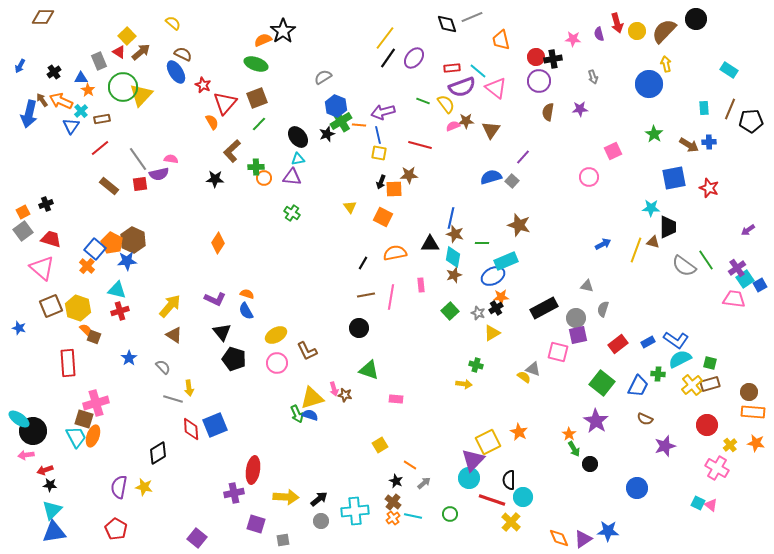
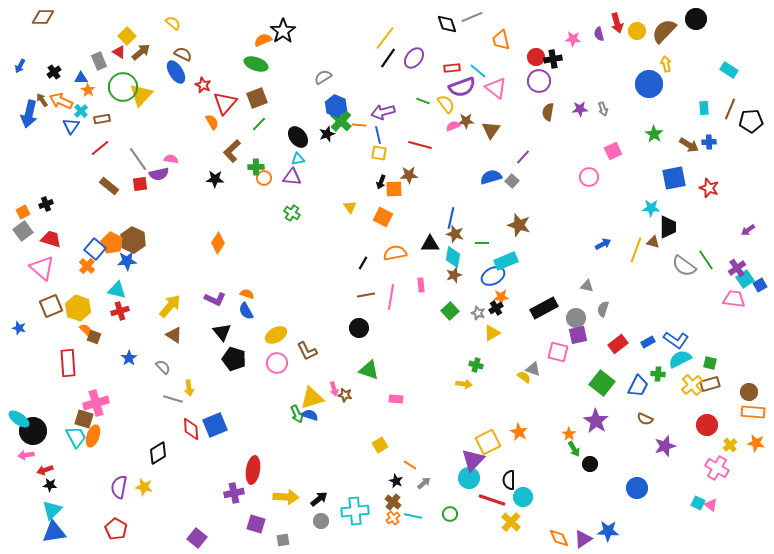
gray arrow at (593, 77): moved 10 px right, 32 px down
green cross at (341, 121): rotated 15 degrees counterclockwise
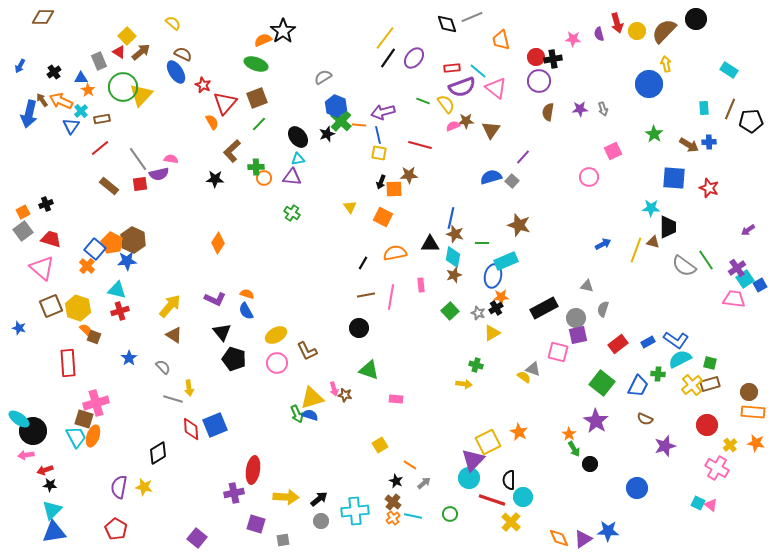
blue square at (674, 178): rotated 15 degrees clockwise
blue ellipse at (493, 276): rotated 50 degrees counterclockwise
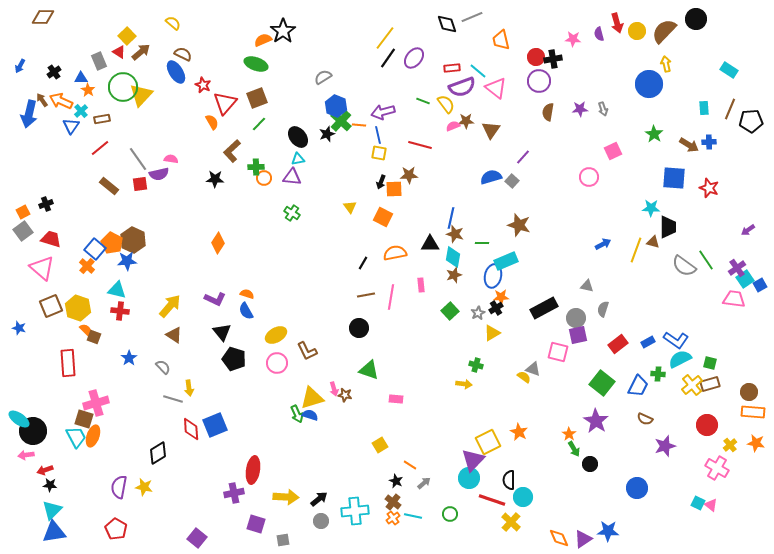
red cross at (120, 311): rotated 24 degrees clockwise
gray star at (478, 313): rotated 24 degrees clockwise
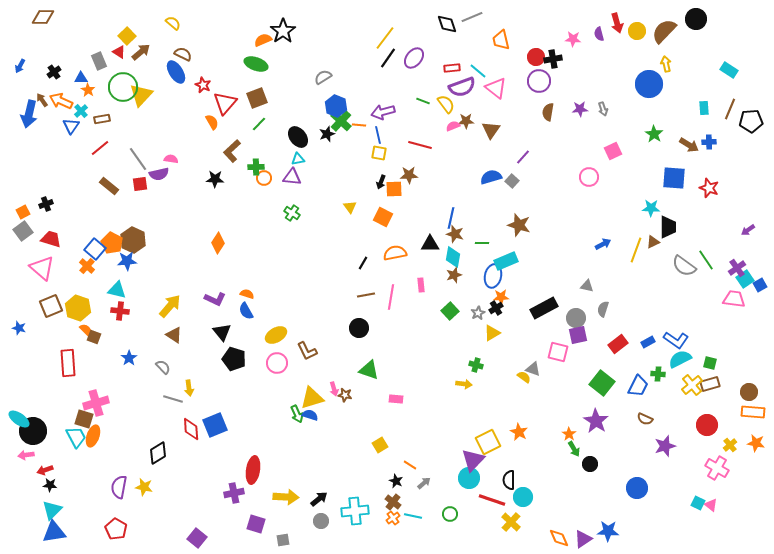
brown triangle at (653, 242): rotated 40 degrees counterclockwise
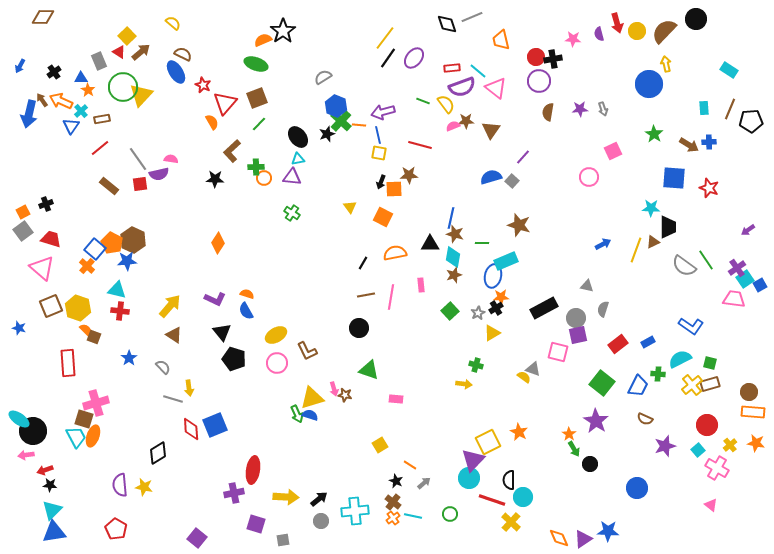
blue L-shape at (676, 340): moved 15 px right, 14 px up
purple semicircle at (119, 487): moved 1 px right, 2 px up; rotated 15 degrees counterclockwise
cyan square at (698, 503): moved 53 px up; rotated 24 degrees clockwise
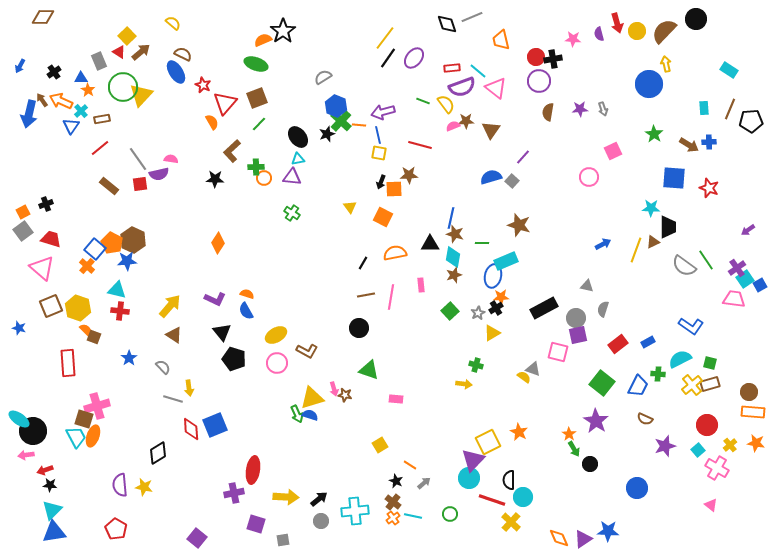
brown L-shape at (307, 351): rotated 35 degrees counterclockwise
pink cross at (96, 403): moved 1 px right, 3 px down
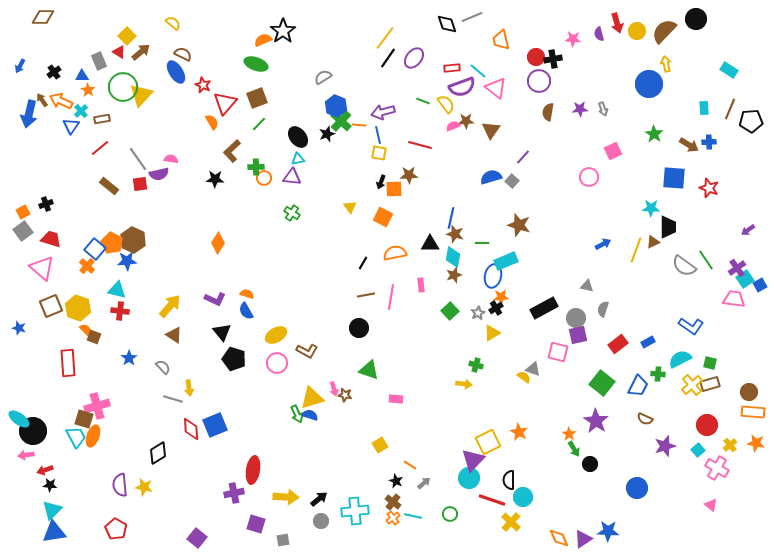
blue triangle at (81, 78): moved 1 px right, 2 px up
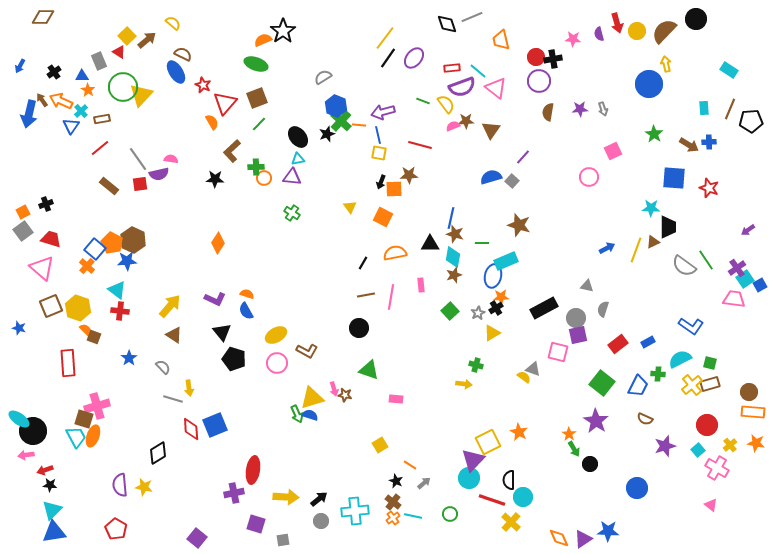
brown arrow at (141, 52): moved 6 px right, 12 px up
blue arrow at (603, 244): moved 4 px right, 4 px down
cyan triangle at (117, 290): rotated 24 degrees clockwise
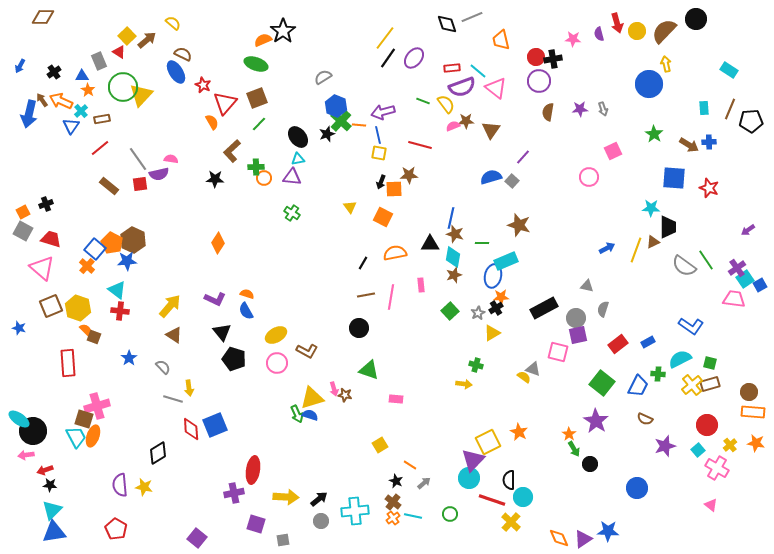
gray square at (23, 231): rotated 24 degrees counterclockwise
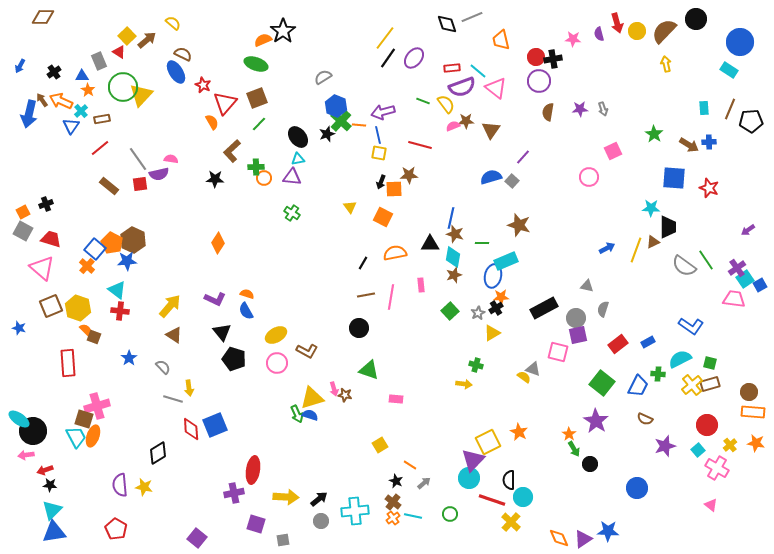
blue circle at (649, 84): moved 91 px right, 42 px up
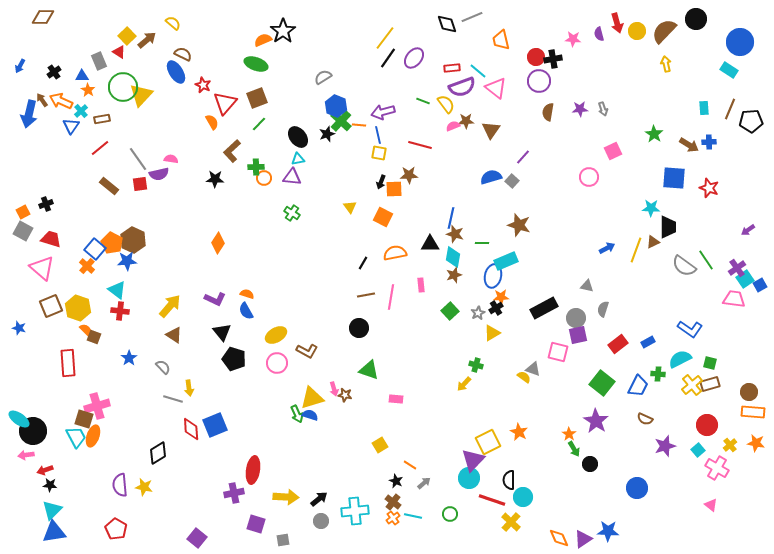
blue L-shape at (691, 326): moved 1 px left, 3 px down
yellow arrow at (464, 384): rotated 126 degrees clockwise
